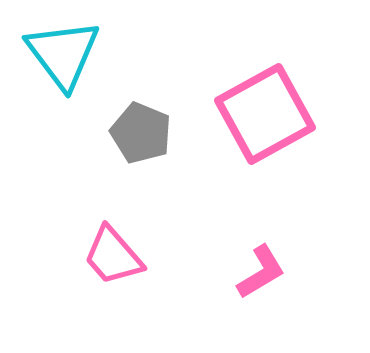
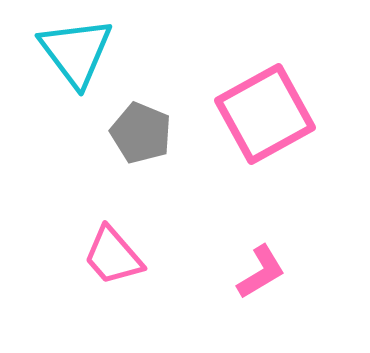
cyan triangle: moved 13 px right, 2 px up
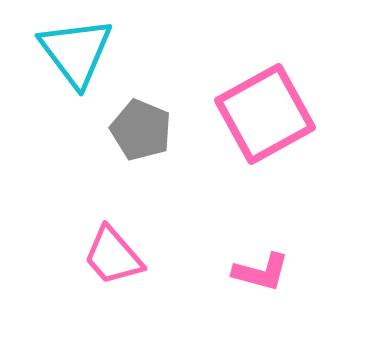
gray pentagon: moved 3 px up
pink L-shape: rotated 46 degrees clockwise
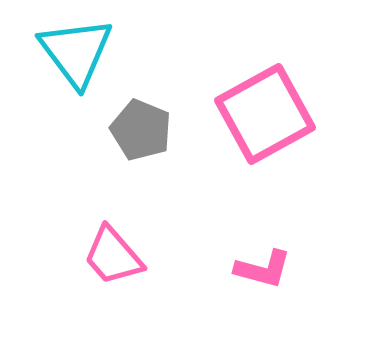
pink L-shape: moved 2 px right, 3 px up
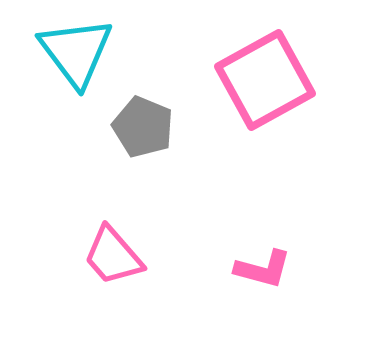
pink square: moved 34 px up
gray pentagon: moved 2 px right, 3 px up
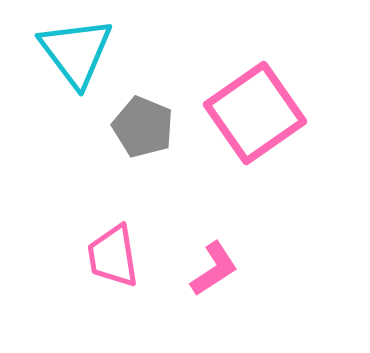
pink square: moved 10 px left, 33 px down; rotated 6 degrees counterclockwise
pink trapezoid: rotated 32 degrees clockwise
pink L-shape: moved 49 px left; rotated 48 degrees counterclockwise
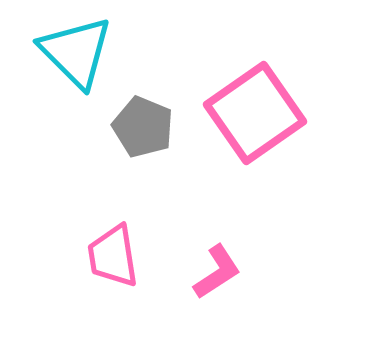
cyan triangle: rotated 8 degrees counterclockwise
pink L-shape: moved 3 px right, 3 px down
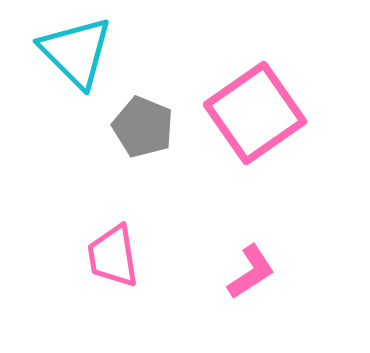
pink L-shape: moved 34 px right
